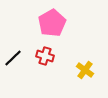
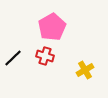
pink pentagon: moved 4 px down
yellow cross: rotated 24 degrees clockwise
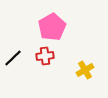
red cross: rotated 24 degrees counterclockwise
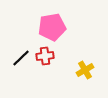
pink pentagon: rotated 20 degrees clockwise
black line: moved 8 px right
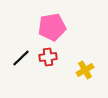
red cross: moved 3 px right, 1 px down
